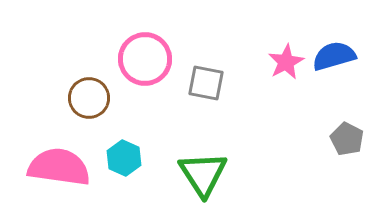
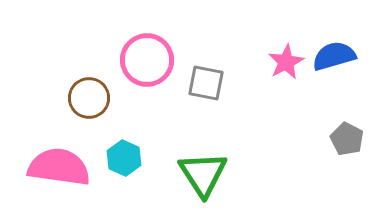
pink circle: moved 2 px right, 1 px down
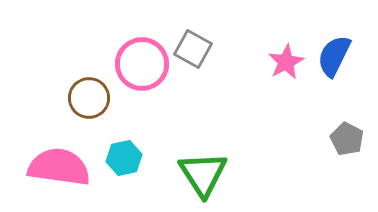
blue semicircle: rotated 48 degrees counterclockwise
pink circle: moved 5 px left, 4 px down
gray square: moved 13 px left, 34 px up; rotated 18 degrees clockwise
cyan hexagon: rotated 24 degrees clockwise
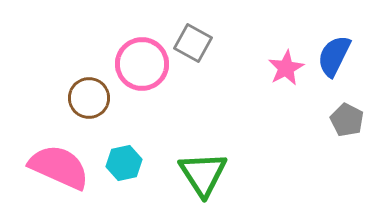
gray square: moved 6 px up
pink star: moved 6 px down
gray pentagon: moved 19 px up
cyan hexagon: moved 5 px down
pink semicircle: rotated 16 degrees clockwise
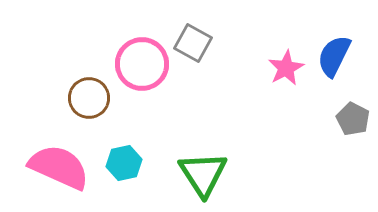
gray pentagon: moved 6 px right, 1 px up
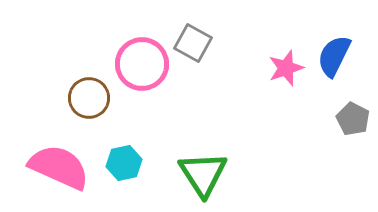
pink star: rotated 9 degrees clockwise
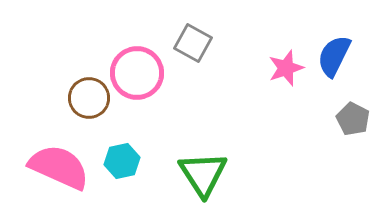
pink circle: moved 5 px left, 9 px down
cyan hexagon: moved 2 px left, 2 px up
